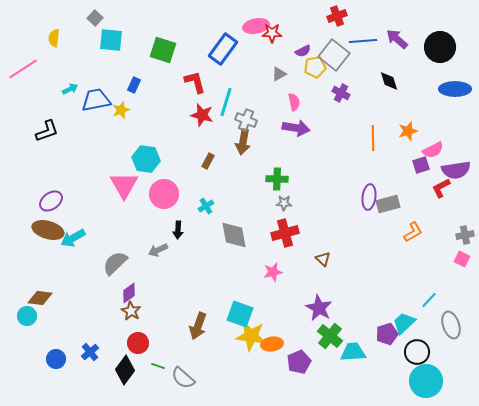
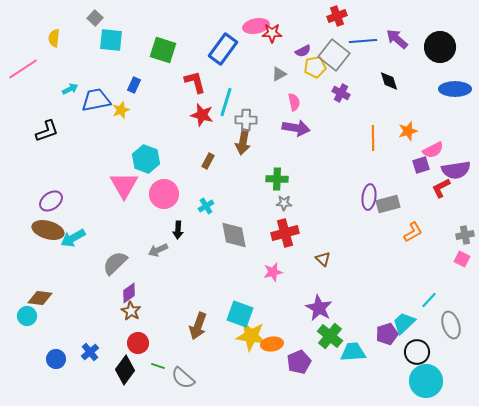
gray cross at (246, 120): rotated 20 degrees counterclockwise
cyan hexagon at (146, 159): rotated 12 degrees clockwise
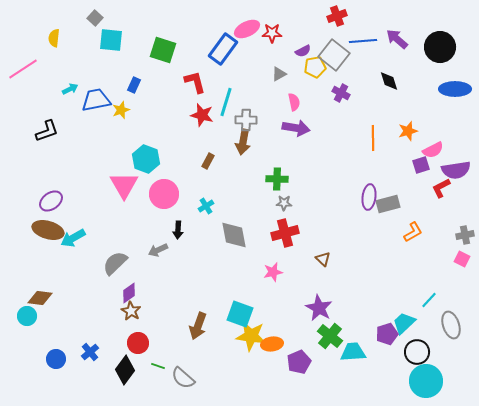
pink ellipse at (256, 26): moved 9 px left, 3 px down; rotated 15 degrees counterclockwise
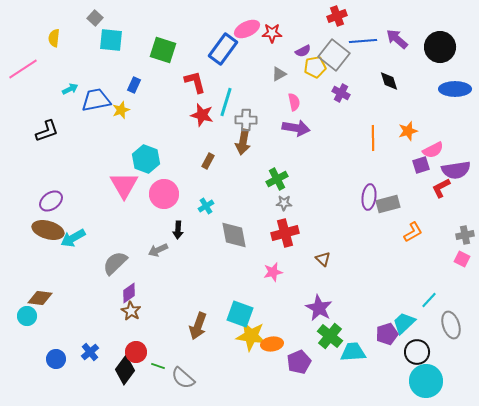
green cross at (277, 179): rotated 30 degrees counterclockwise
red circle at (138, 343): moved 2 px left, 9 px down
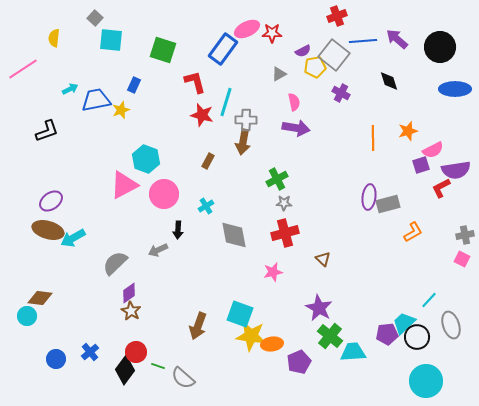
pink triangle at (124, 185): rotated 32 degrees clockwise
purple pentagon at (387, 334): rotated 10 degrees clockwise
black circle at (417, 352): moved 15 px up
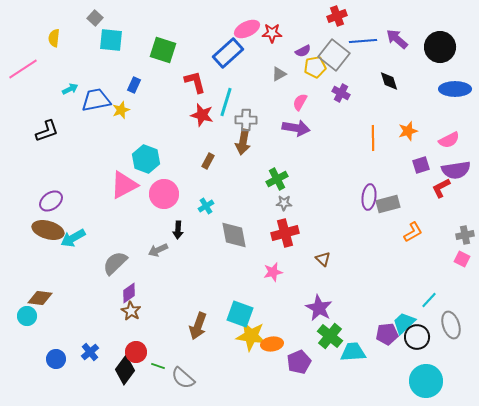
blue rectangle at (223, 49): moved 5 px right, 4 px down; rotated 12 degrees clockwise
pink semicircle at (294, 102): moved 6 px right; rotated 138 degrees counterclockwise
pink semicircle at (433, 150): moved 16 px right, 10 px up
